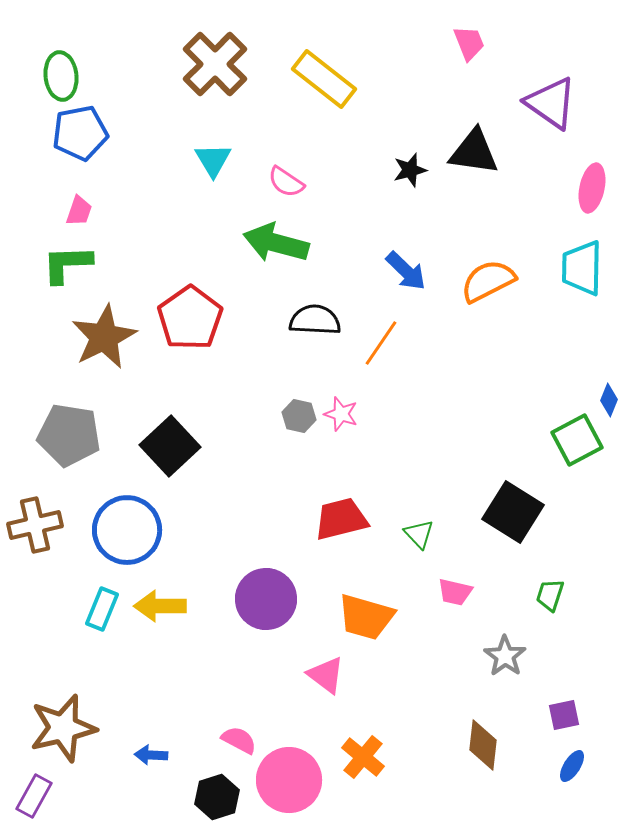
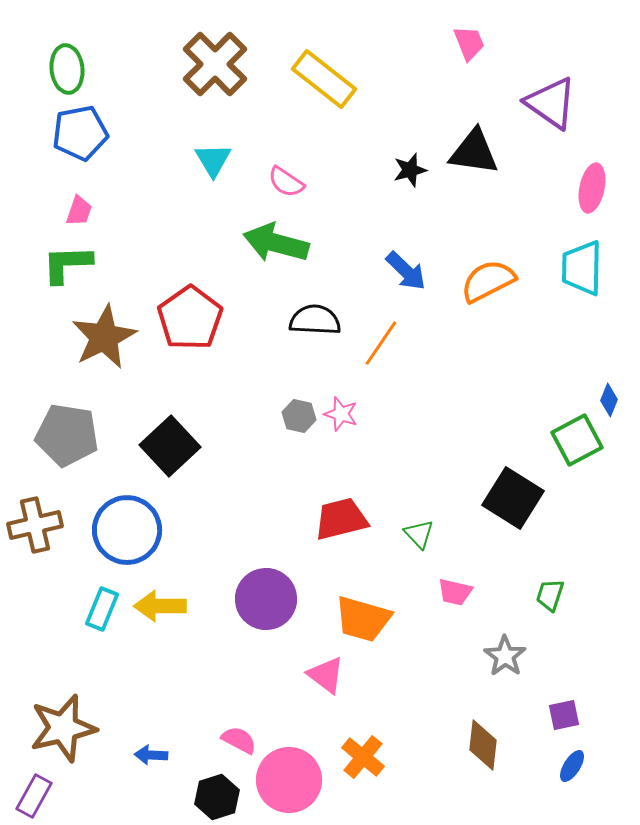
green ellipse at (61, 76): moved 6 px right, 7 px up
gray pentagon at (69, 435): moved 2 px left
black square at (513, 512): moved 14 px up
orange trapezoid at (366, 617): moved 3 px left, 2 px down
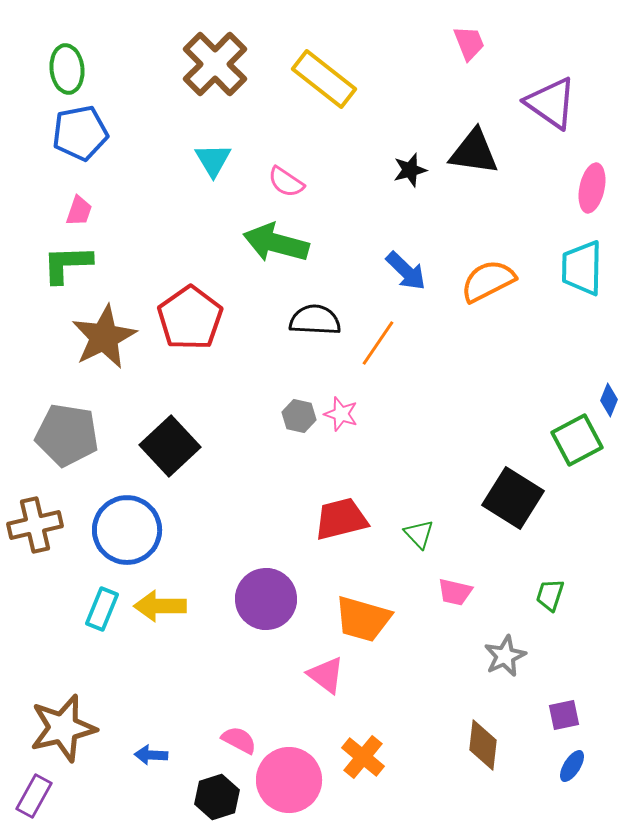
orange line at (381, 343): moved 3 px left
gray star at (505, 656): rotated 12 degrees clockwise
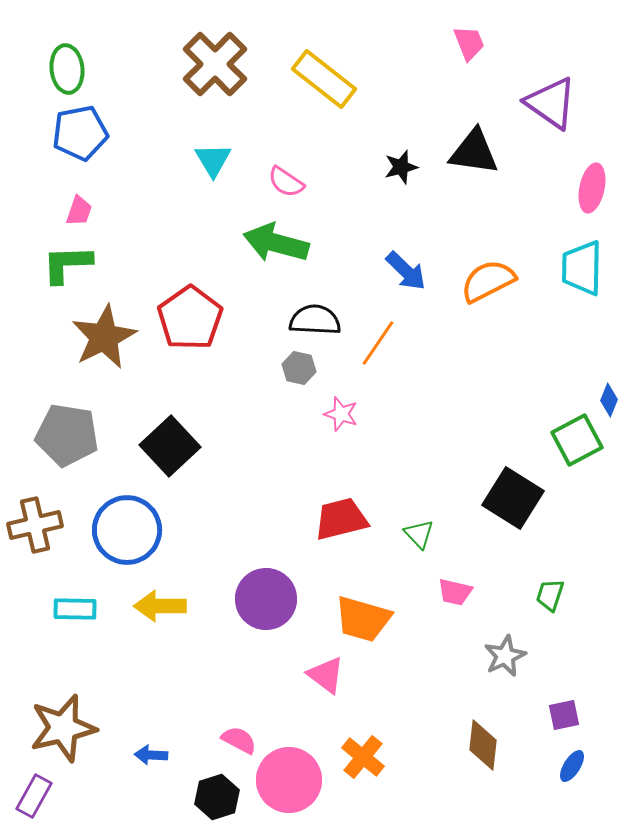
black star at (410, 170): moved 9 px left, 3 px up
gray hexagon at (299, 416): moved 48 px up
cyan rectangle at (102, 609): moved 27 px left; rotated 69 degrees clockwise
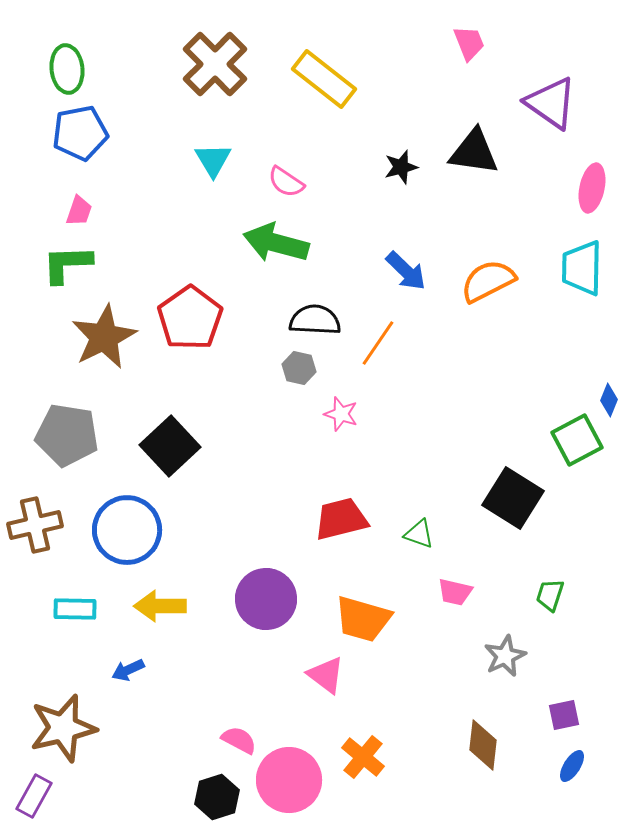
green triangle at (419, 534): rotated 28 degrees counterclockwise
blue arrow at (151, 755): moved 23 px left, 85 px up; rotated 28 degrees counterclockwise
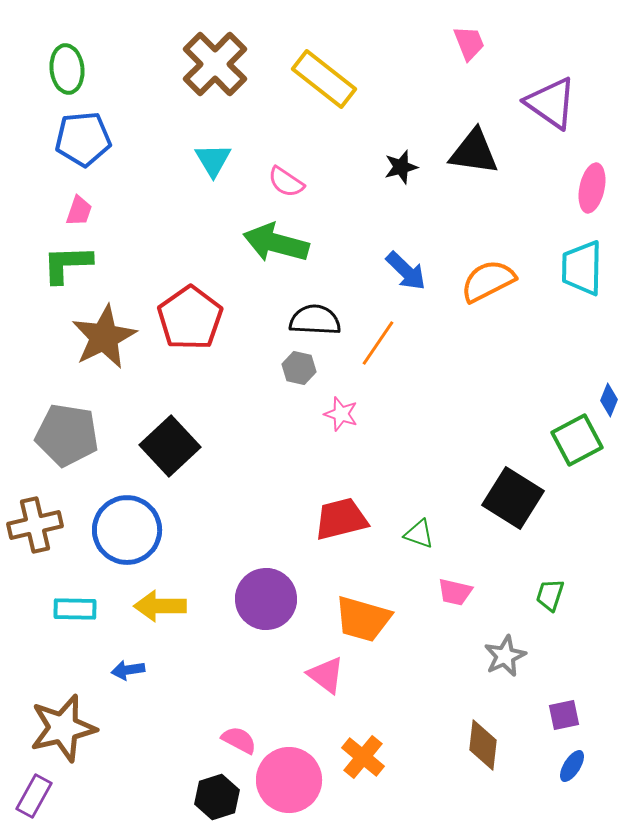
blue pentagon at (80, 133): moved 3 px right, 6 px down; rotated 6 degrees clockwise
blue arrow at (128, 670): rotated 16 degrees clockwise
